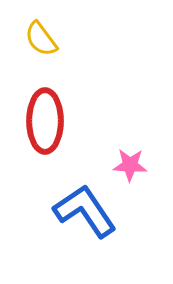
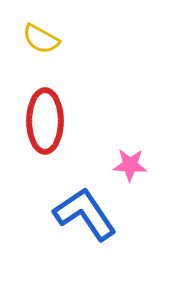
yellow semicircle: rotated 24 degrees counterclockwise
blue L-shape: moved 3 px down
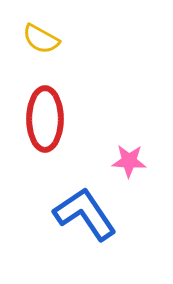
red ellipse: moved 2 px up
pink star: moved 1 px left, 4 px up
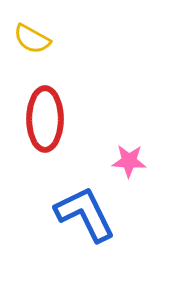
yellow semicircle: moved 9 px left
blue L-shape: rotated 8 degrees clockwise
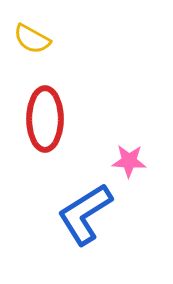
blue L-shape: rotated 96 degrees counterclockwise
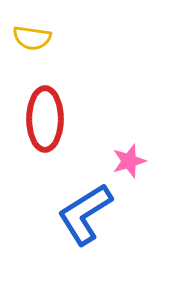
yellow semicircle: moved 1 px up; rotated 21 degrees counterclockwise
pink star: rotated 20 degrees counterclockwise
